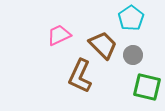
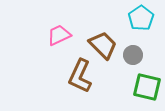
cyan pentagon: moved 10 px right
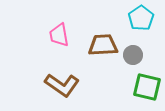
pink trapezoid: rotated 75 degrees counterclockwise
brown trapezoid: rotated 48 degrees counterclockwise
brown L-shape: moved 18 px left, 9 px down; rotated 80 degrees counterclockwise
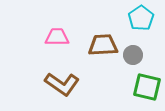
pink trapezoid: moved 2 px left, 2 px down; rotated 100 degrees clockwise
brown L-shape: moved 1 px up
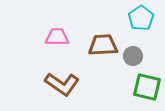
gray circle: moved 1 px down
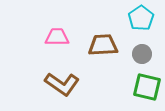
gray circle: moved 9 px right, 2 px up
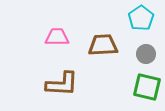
gray circle: moved 4 px right
brown L-shape: rotated 32 degrees counterclockwise
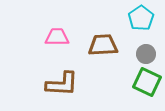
green square: moved 5 px up; rotated 12 degrees clockwise
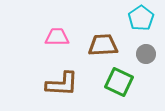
green square: moved 28 px left
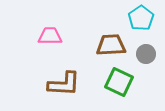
pink trapezoid: moved 7 px left, 1 px up
brown trapezoid: moved 8 px right
brown L-shape: moved 2 px right
